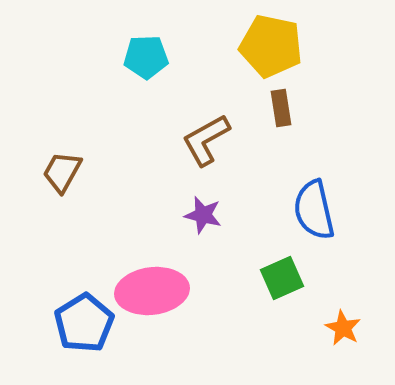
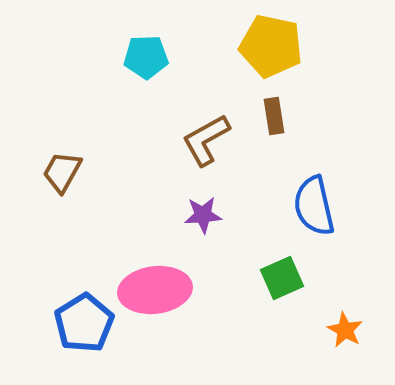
brown rectangle: moved 7 px left, 8 px down
blue semicircle: moved 4 px up
purple star: rotated 18 degrees counterclockwise
pink ellipse: moved 3 px right, 1 px up
orange star: moved 2 px right, 2 px down
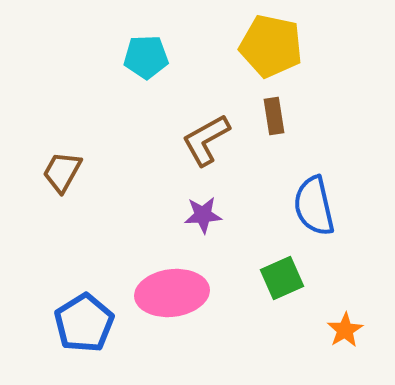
pink ellipse: moved 17 px right, 3 px down
orange star: rotated 12 degrees clockwise
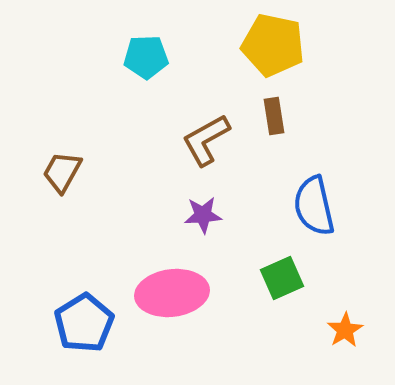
yellow pentagon: moved 2 px right, 1 px up
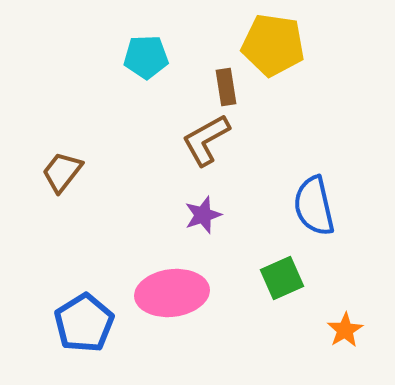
yellow pentagon: rotated 4 degrees counterclockwise
brown rectangle: moved 48 px left, 29 px up
brown trapezoid: rotated 9 degrees clockwise
purple star: rotated 15 degrees counterclockwise
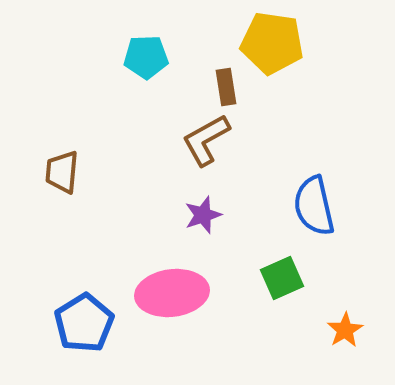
yellow pentagon: moved 1 px left, 2 px up
brown trapezoid: rotated 33 degrees counterclockwise
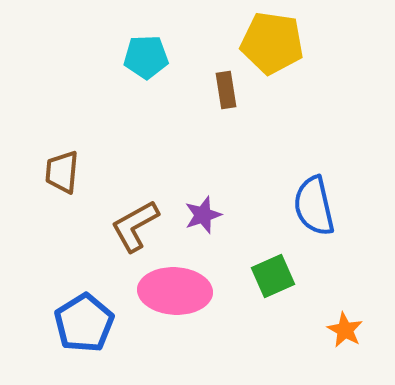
brown rectangle: moved 3 px down
brown L-shape: moved 71 px left, 86 px down
green square: moved 9 px left, 2 px up
pink ellipse: moved 3 px right, 2 px up; rotated 10 degrees clockwise
orange star: rotated 12 degrees counterclockwise
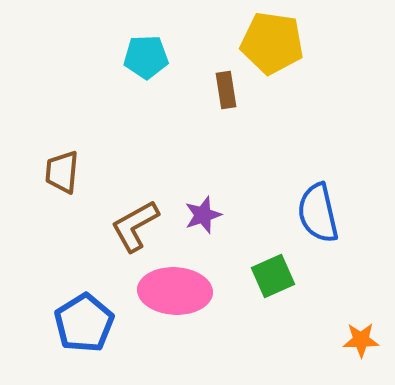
blue semicircle: moved 4 px right, 7 px down
orange star: moved 16 px right, 10 px down; rotated 30 degrees counterclockwise
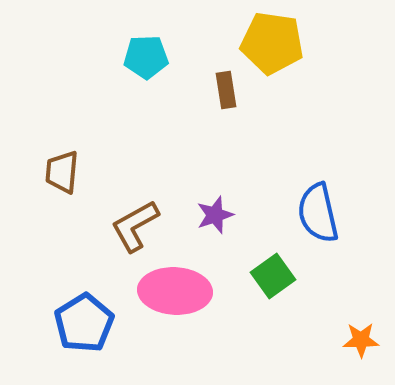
purple star: moved 12 px right
green square: rotated 12 degrees counterclockwise
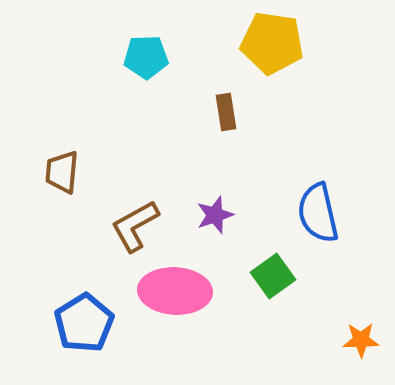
brown rectangle: moved 22 px down
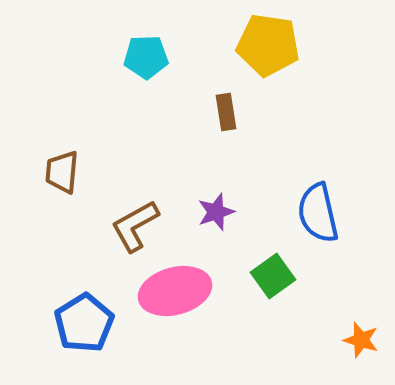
yellow pentagon: moved 4 px left, 2 px down
purple star: moved 1 px right, 3 px up
pink ellipse: rotated 18 degrees counterclockwise
orange star: rotated 18 degrees clockwise
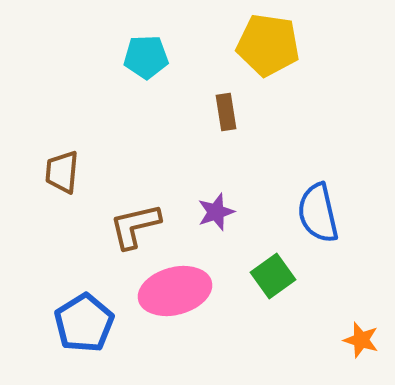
brown L-shape: rotated 16 degrees clockwise
